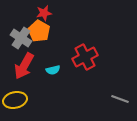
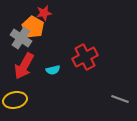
orange pentagon: moved 6 px left, 4 px up
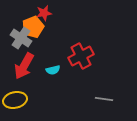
orange pentagon: rotated 20 degrees clockwise
red cross: moved 4 px left, 1 px up
gray line: moved 16 px left; rotated 12 degrees counterclockwise
